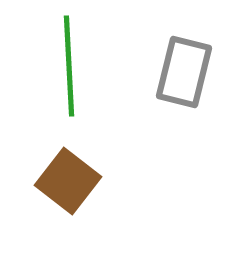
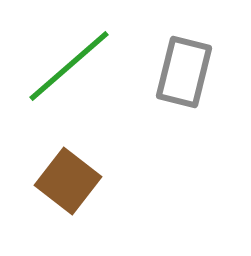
green line: rotated 52 degrees clockwise
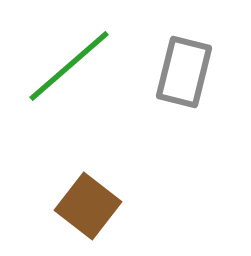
brown square: moved 20 px right, 25 px down
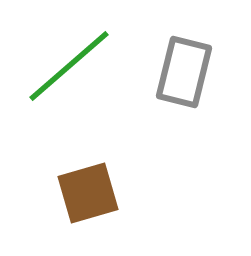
brown square: moved 13 px up; rotated 36 degrees clockwise
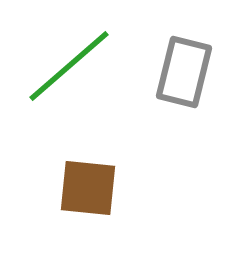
brown square: moved 5 px up; rotated 22 degrees clockwise
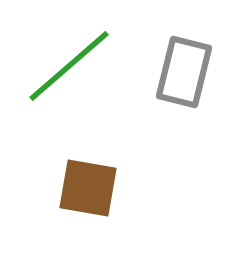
brown square: rotated 4 degrees clockwise
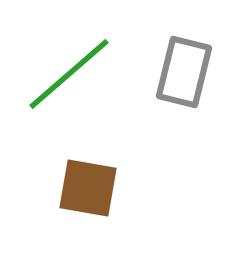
green line: moved 8 px down
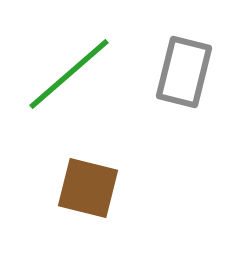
brown square: rotated 4 degrees clockwise
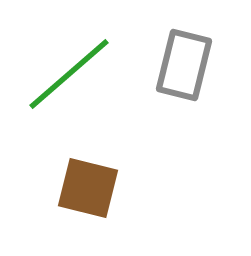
gray rectangle: moved 7 px up
